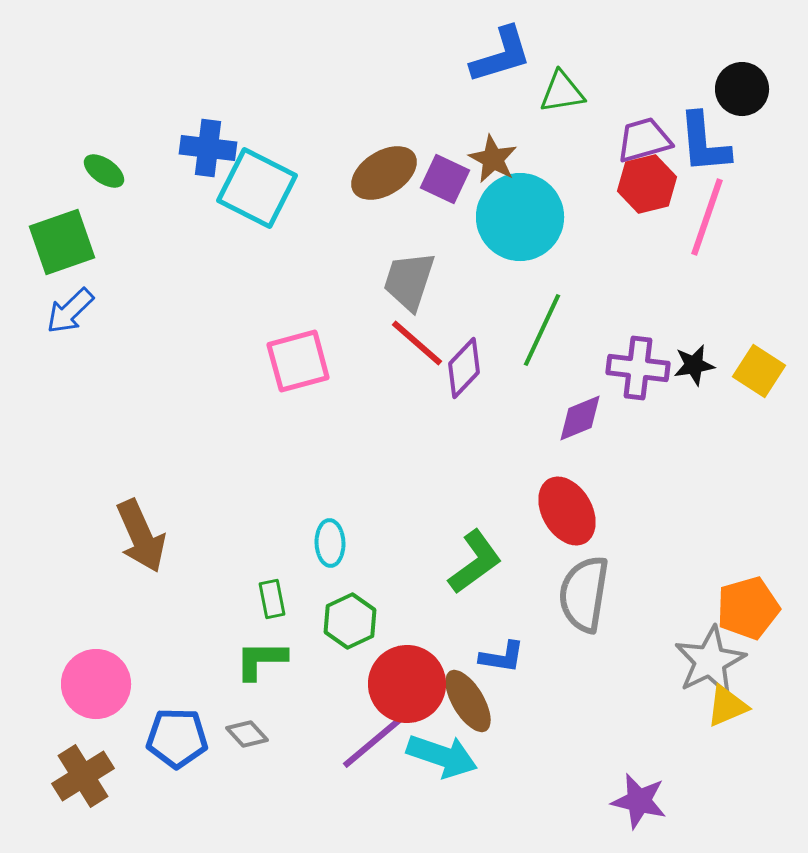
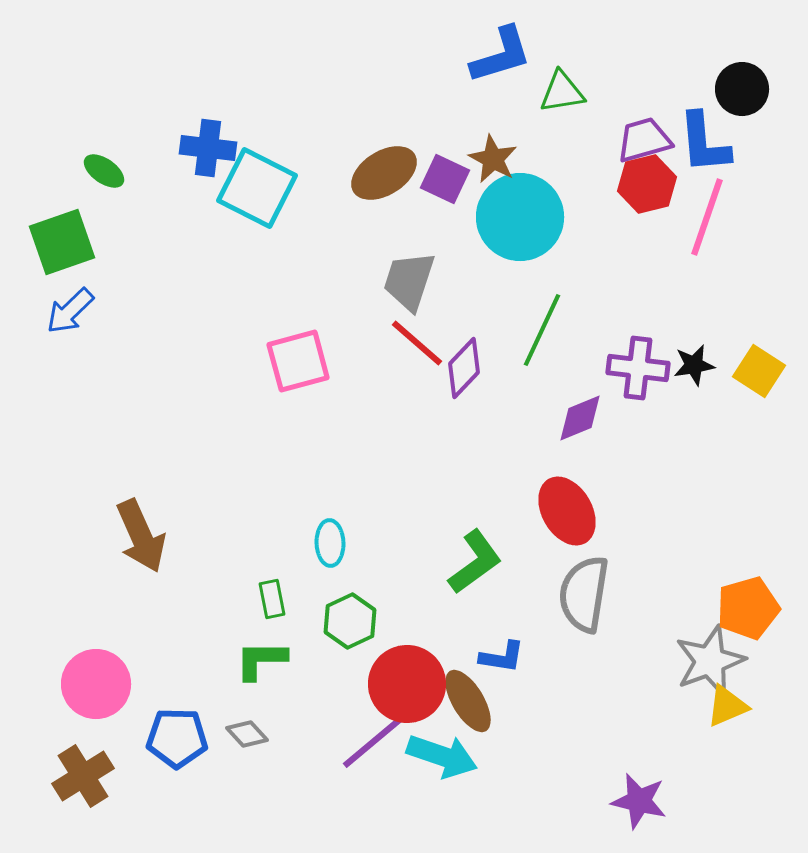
gray star at (710, 661): rotated 6 degrees clockwise
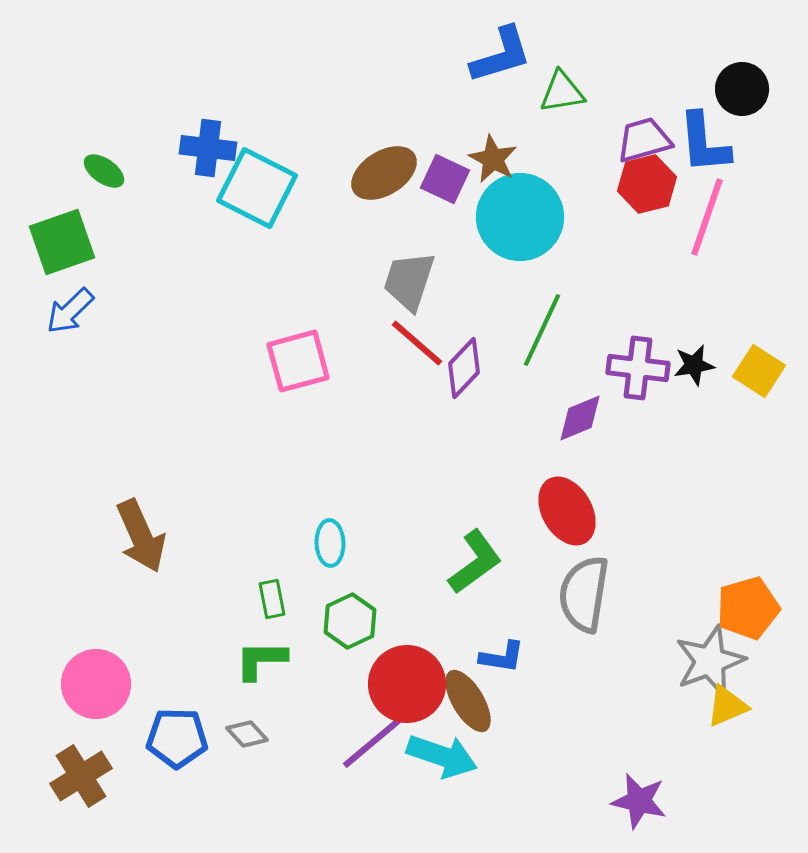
brown cross at (83, 776): moved 2 px left
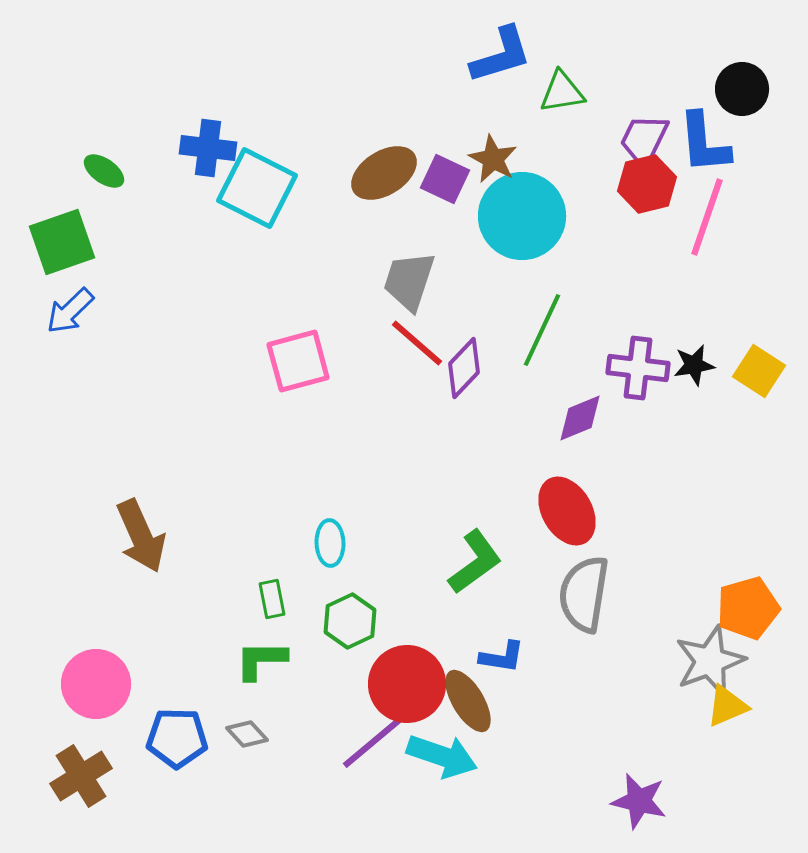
purple trapezoid at (644, 140): rotated 48 degrees counterclockwise
cyan circle at (520, 217): moved 2 px right, 1 px up
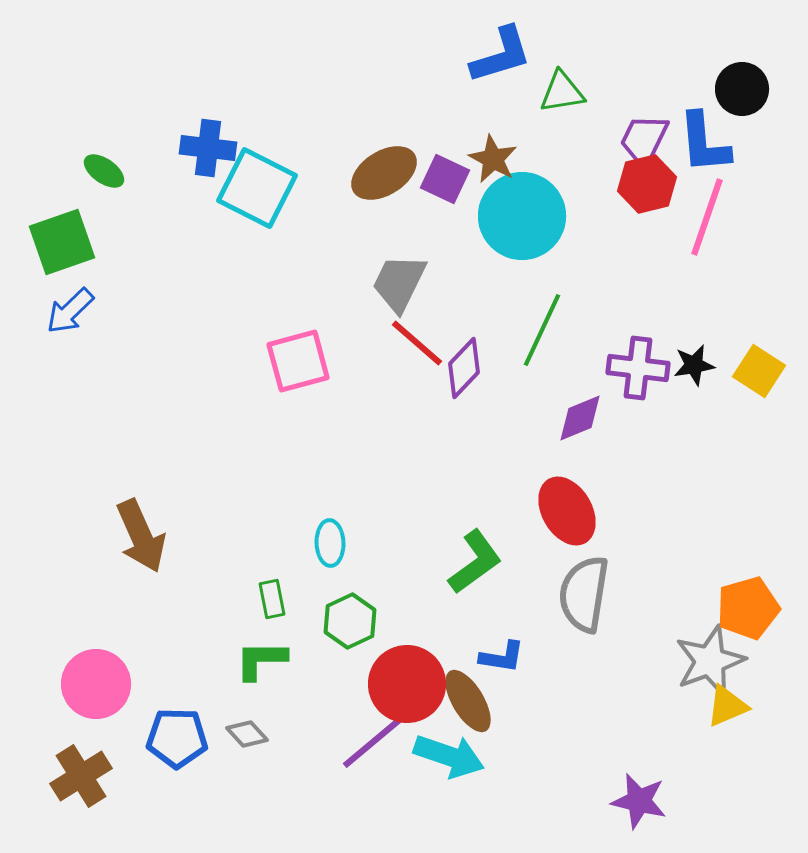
gray trapezoid at (409, 281): moved 10 px left, 2 px down; rotated 8 degrees clockwise
cyan arrow at (442, 756): moved 7 px right
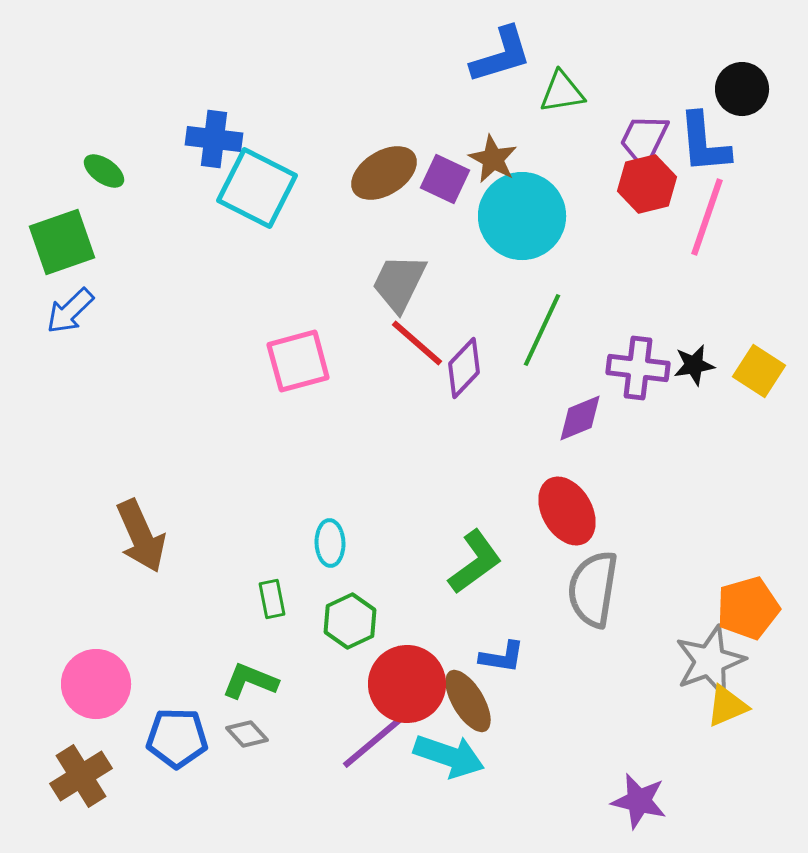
blue cross at (208, 148): moved 6 px right, 9 px up
gray semicircle at (584, 594): moved 9 px right, 5 px up
green L-shape at (261, 660): moved 11 px left, 21 px down; rotated 22 degrees clockwise
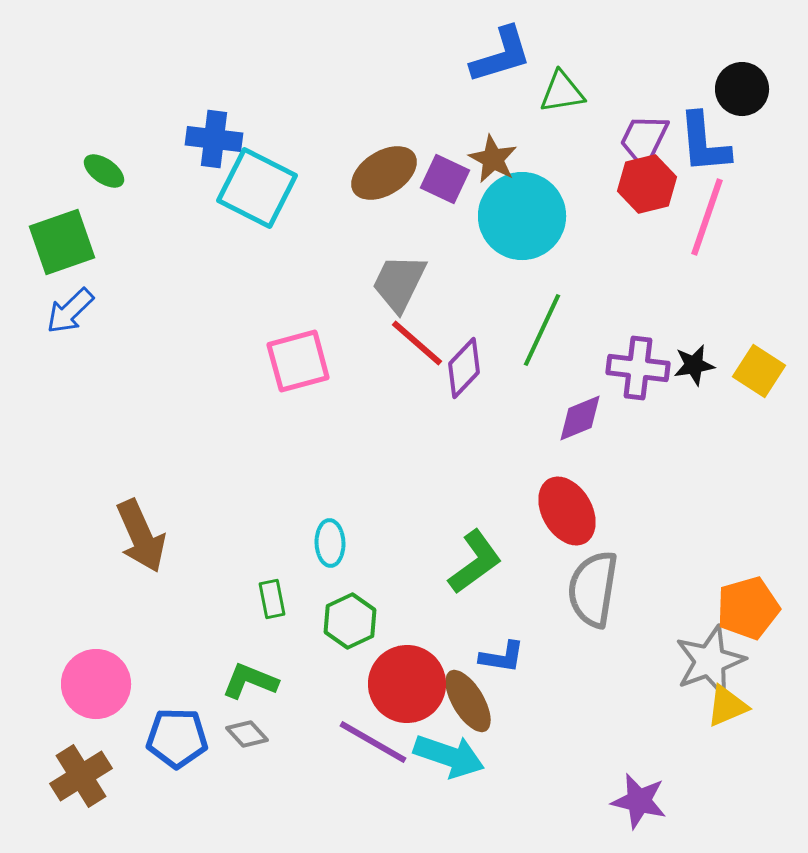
purple line at (373, 742): rotated 70 degrees clockwise
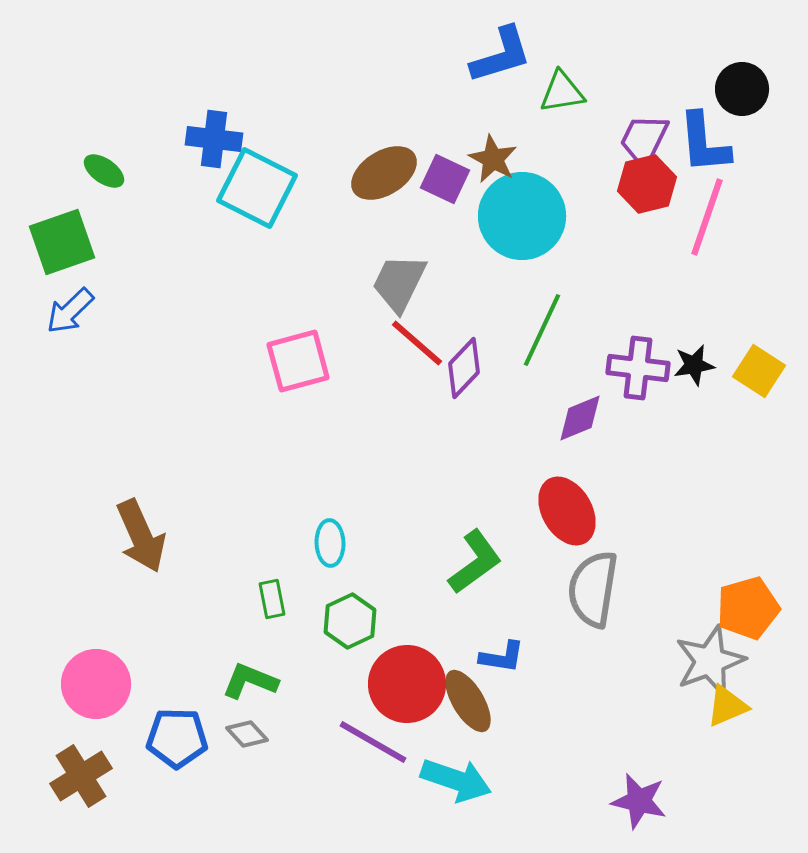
cyan arrow at (449, 756): moved 7 px right, 24 px down
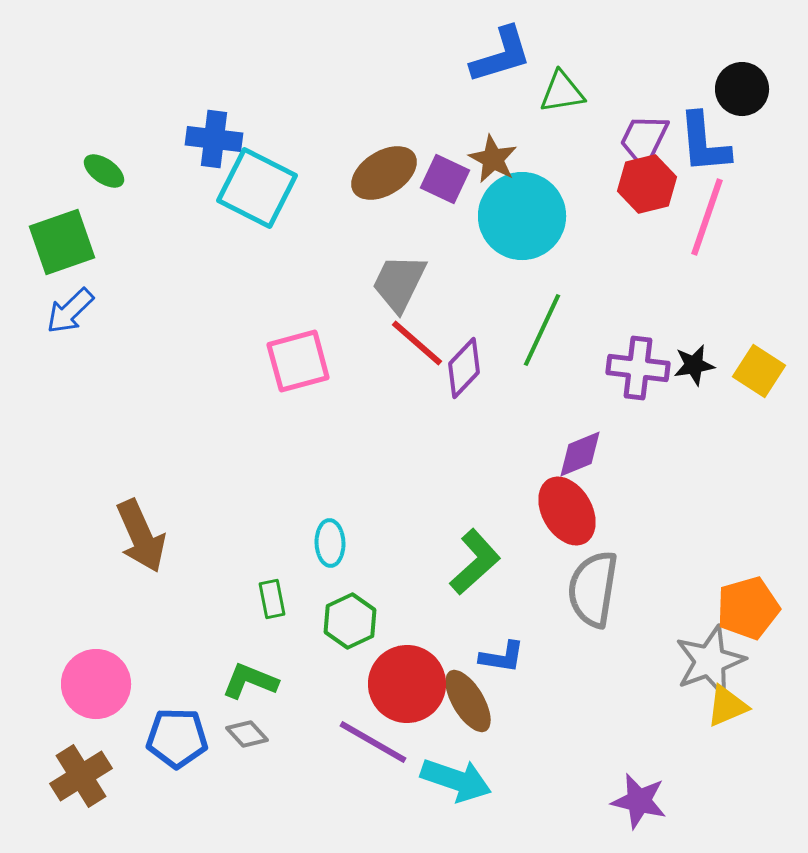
purple diamond at (580, 418): moved 36 px down
green L-shape at (475, 562): rotated 6 degrees counterclockwise
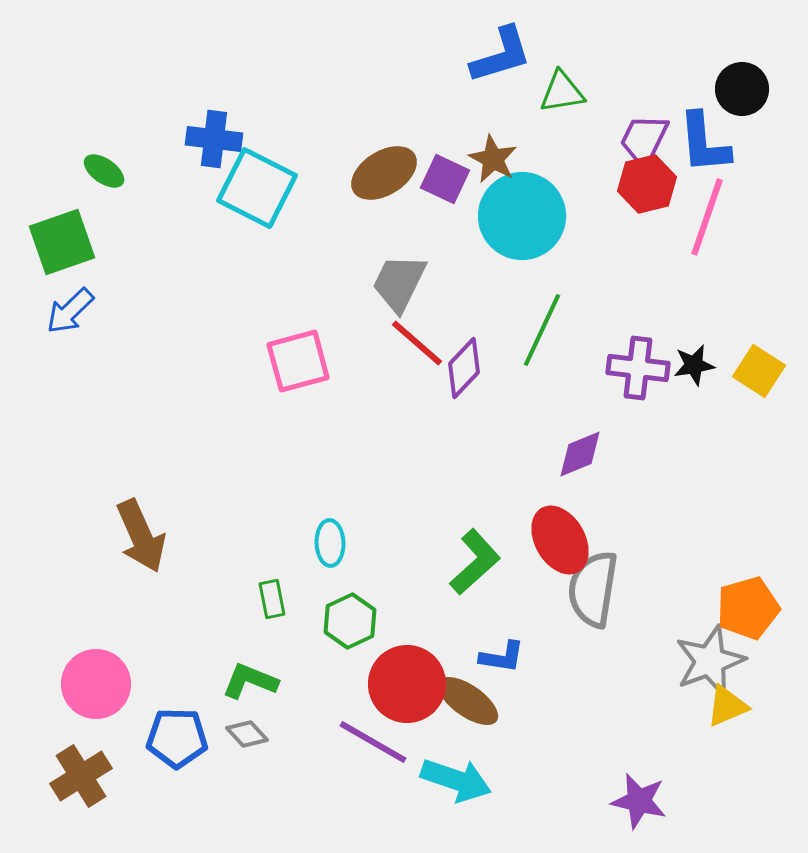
red ellipse at (567, 511): moved 7 px left, 29 px down
brown ellipse at (468, 701): rotated 24 degrees counterclockwise
